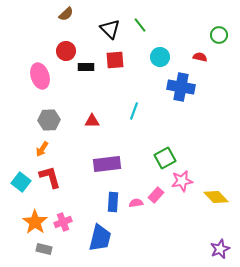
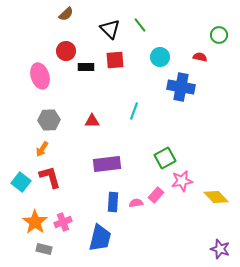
purple star: rotated 30 degrees counterclockwise
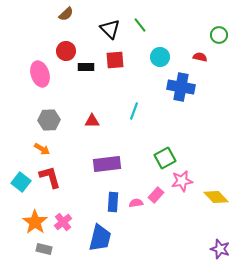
pink ellipse: moved 2 px up
orange arrow: rotated 91 degrees counterclockwise
pink cross: rotated 18 degrees counterclockwise
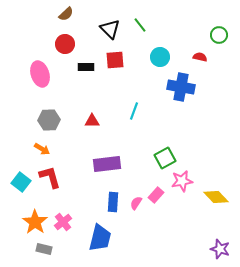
red circle: moved 1 px left, 7 px up
pink semicircle: rotated 48 degrees counterclockwise
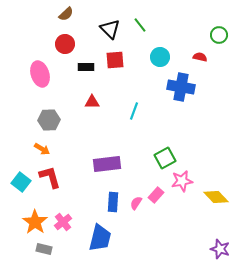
red triangle: moved 19 px up
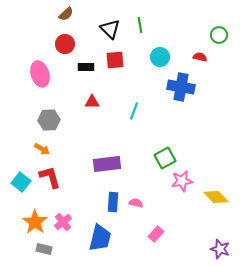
green line: rotated 28 degrees clockwise
pink rectangle: moved 39 px down
pink semicircle: rotated 72 degrees clockwise
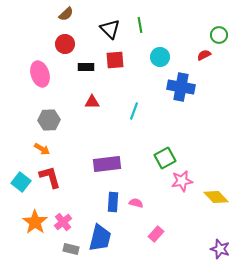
red semicircle: moved 4 px right, 2 px up; rotated 40 degrees counterclockwise
gray rectangle: moved 27 px right
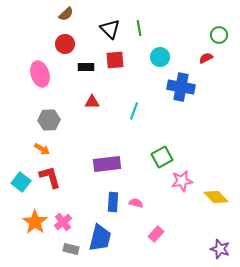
green line: moved 1 px left, 3 px down
red semicircle: moved 2 px right, 3 px down
green square: moved 3 px left, 1 px up
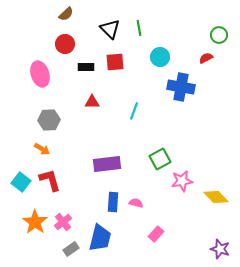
red square: moved 2 px down
green square: moved 2 px left, 2 px down
red L-shape: moved 3 px down
gray rectangle: rotated 49 degrees counterclockwise
